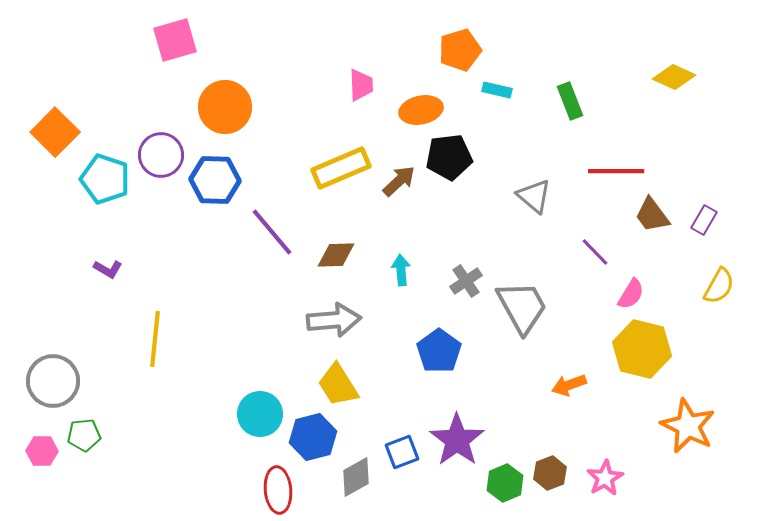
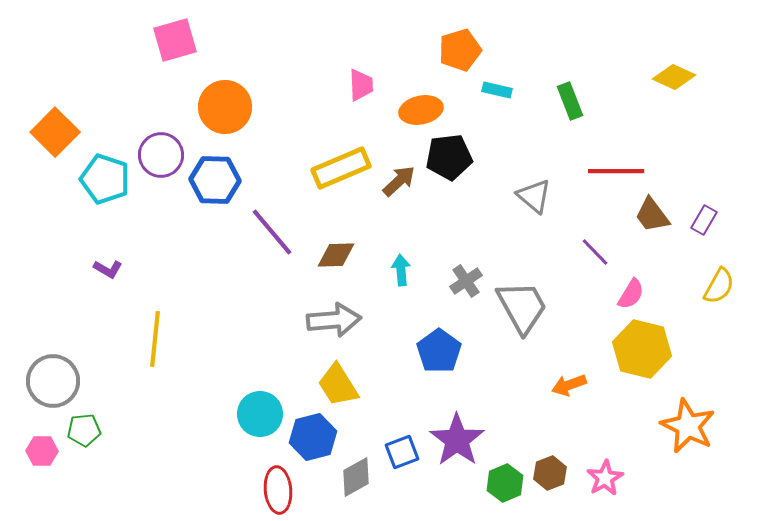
green pentagon at (84, 435): moved 5 px up
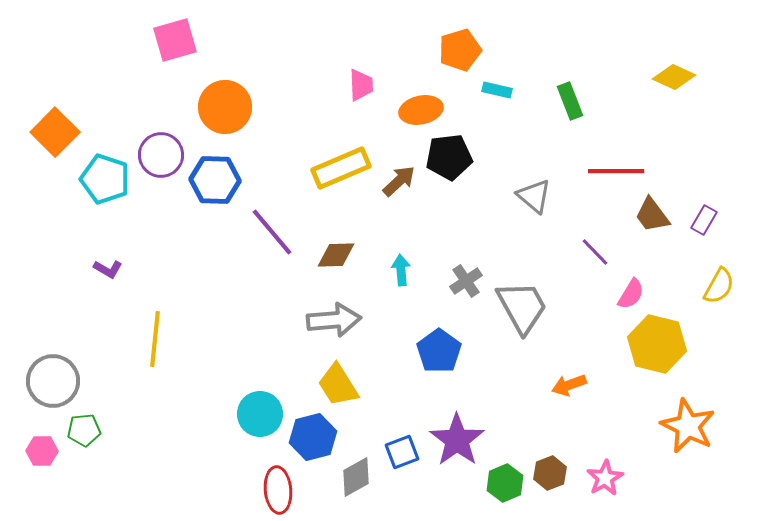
yellow hexagon at (642, 349): moved 15 px right, 5 px up
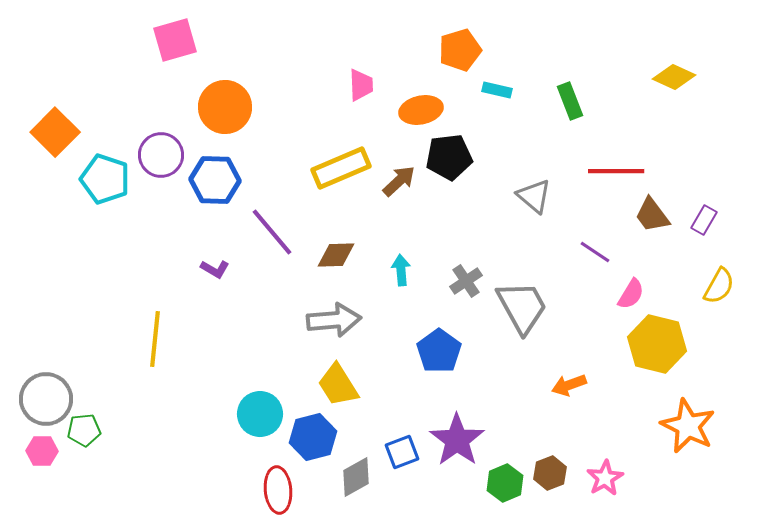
purple line at (595, 252): rotated 12 degrees counterclockwise
purple L-shape at (108, 269): moved 107 px right
gray circle at (53, 381): moved 7 px left, 18 px down
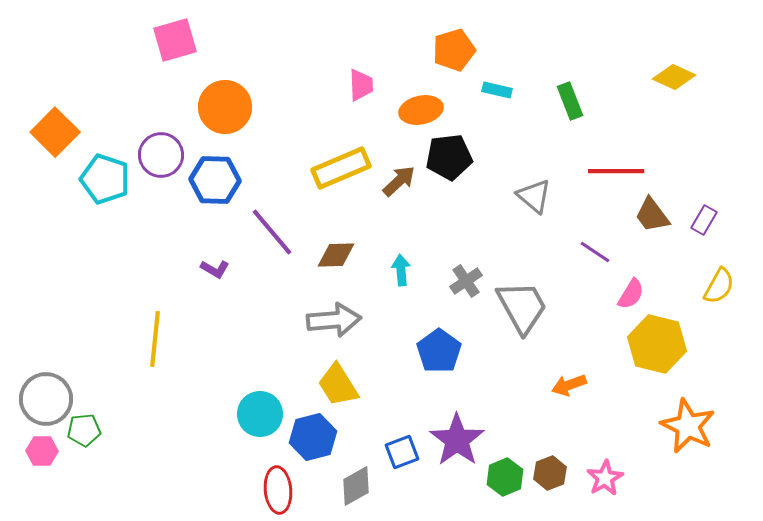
orange pentagon at (460, 50): moved 6 px left
gray diamond at (356, 477): moved 9 px down
green hexagon at (505, 483): moved 6 px up
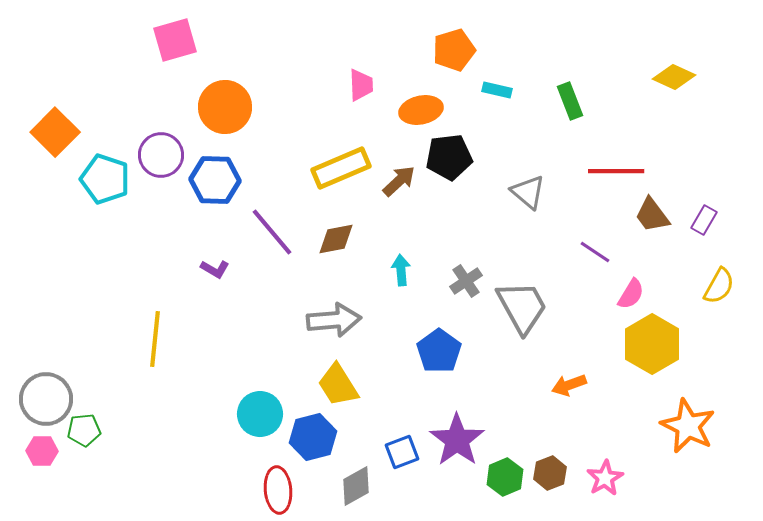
gray triangle at (534, 196): moved 6 px left, 4 px up
brown diamond at (336, 255): moved 16 px up; rotated 9 degrees counterclockwise
yellow hexagon at (657, 344): moved 5 px left; rotated 16 degrees clockwise
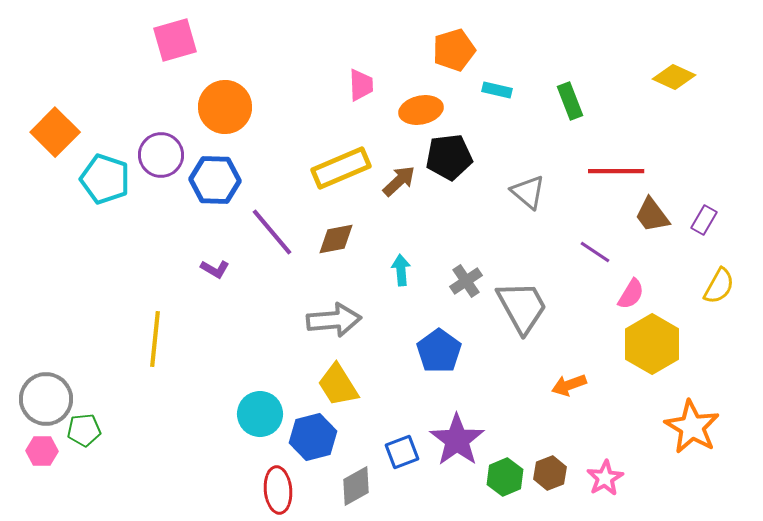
orange star at (688, 426): moved 4 px right, 1 px down; rotated 4 degrees clockwise
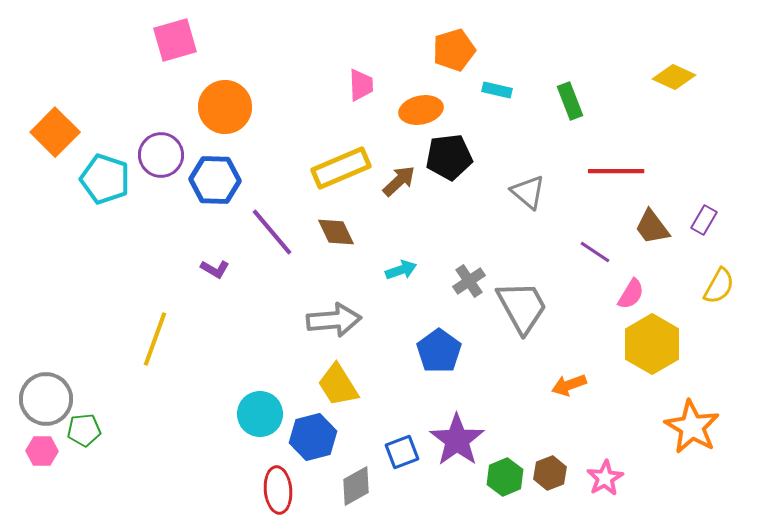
brown trapezoid at (652, 215): moved 12 px down
brown diamond at (336, 239): moved 7 px up; rotated 75 degrees clockwise
cyan arrow at (401, 270): rotated 76 degrees clockwise
gray cross at (466, 281): moved 3 px right
yellow line at (155, 339): rotated 14 degrees clockwise
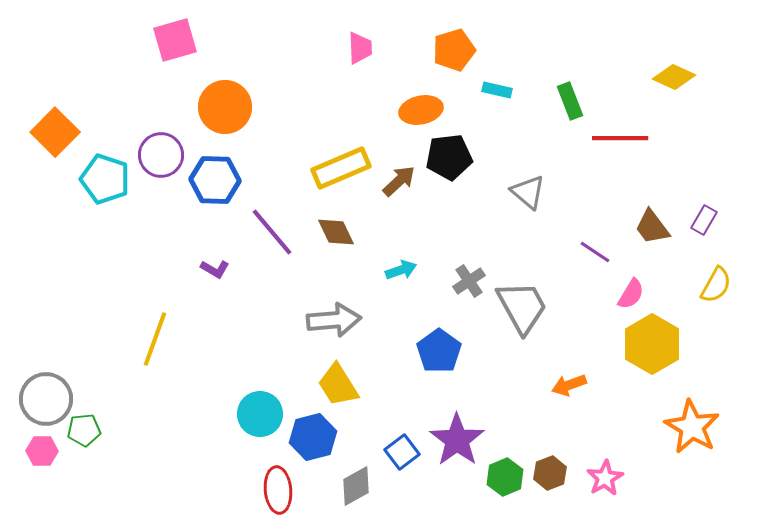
pink trapezoid at (361, 85): moved 1 px left, 37 px up
red line at (616, 171): moved 4 px right, 33 px up
yellow semicircle at (719, 286): moved 3 px left, 1 px up
blue square at (402, 452): rotated 16 degrees counterclockwise
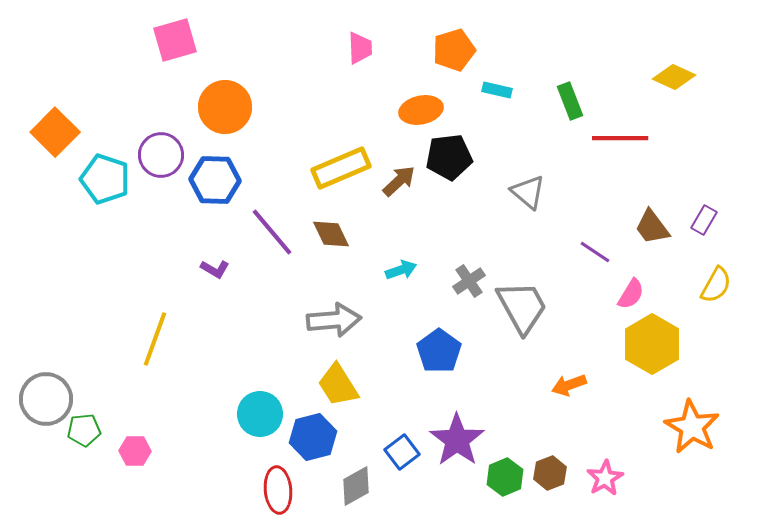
brown diamond at (336, 232): moved 5 px left, 2 px down
pink hexagon at (42, 451): moved 93 px right
